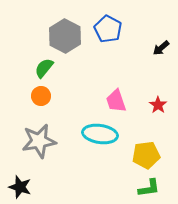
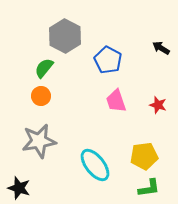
blue pentagon: moved 31 px down
black arrow: rotated 72 degrees clockwise
red star: rotated 18 degrees counterclockwise
cyan ellipse: moved 5 px left, 31 px down; rotated 44 degrees clockwise
yellow pentagon: moved 2 px left, 1 px down
black star: moved 1 px left, 1 px down
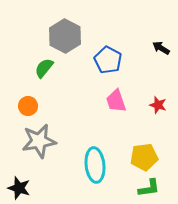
orange circle: moved 13 px left, 10 px down
yellow pentagon: moved 1 px down
cyan ellipse: rotated 32 degrees clockwise
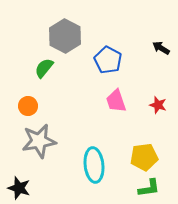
cyan ellipse: moved 1 px left
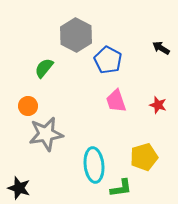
gray hexagon: moved 11 px right, 1 px up
gray star: moved 7 px right, 7 px up
yellow pentagon: rotated 8 degrees counterclockwise
green L-shape: moved 28 px left
